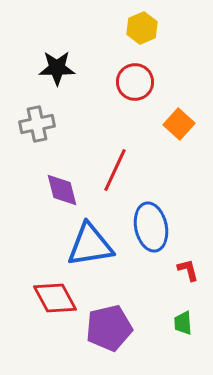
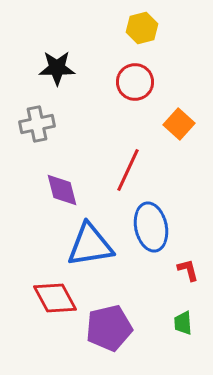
yellow hexagon: rotated 8 degrees clockwise
red line: moved 13 px right
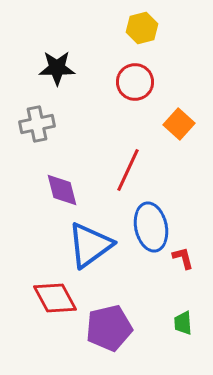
blue triangle: rotated 27 degrees counterclockwise
red L-shape: moved 5 px left, 12 px up
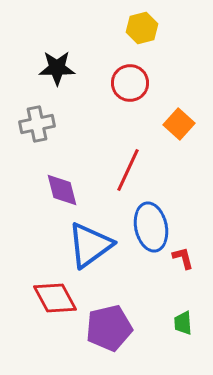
red circle: moved 5 px left, 1 px down
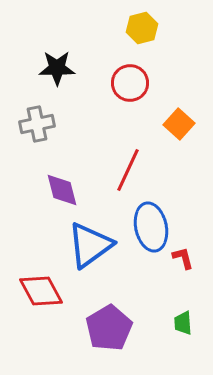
red diamond: moved 14 px left, 7 px up
purple pentagon: rotated 18 degrees counterclockwise
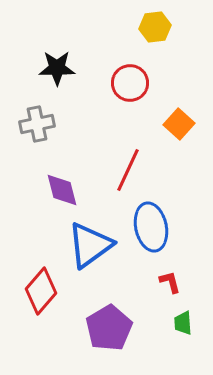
yellow hexagon: moved 13 px right, 1 px up; rotated 8 degrees clockwise
red L-shape: moved 13 px left, 24 px down
red diamond: rotated 69 degrees clockwise
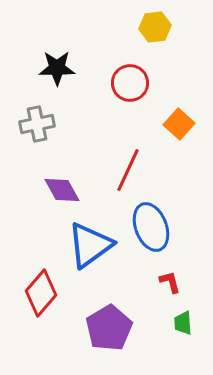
purple diamond: rotated 15 degrees counterclockwise
blue ellipse: rotated 9 degrees counterclockwise
red diamond: moved 2 px down
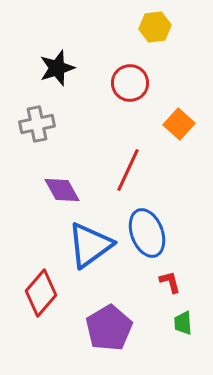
black star: rotated 18 degrees counterclockwise
blue ellipse: moved 4 px left, 6 px down
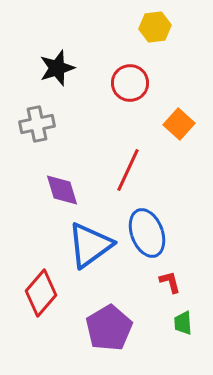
purple diamond: rotated 12 degrees clockwise
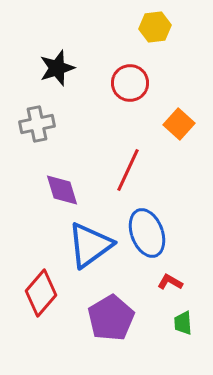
red L-shape: rotated 45 degrees counterclockwise
purple pentagon: moved 2 px right, 10 px up
